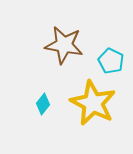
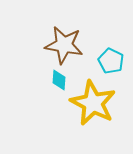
cyan diamond: moved 16 px right, 24 px up; rotated 35 degrees counterclockwise
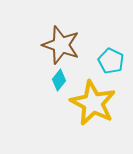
brown star: moved 3 px left; rotated 9 degrees clockwise
cyan diamond: rotated 35 degrees clockwise
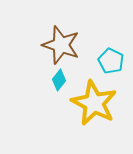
yellow star: moved 1 px right
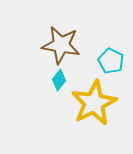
brown star: rotated 9 degrees counterclockwise
yellow star: rotated 18 degrees clockwise
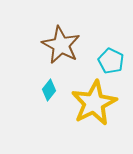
brown star: rotated 18 degrees clockwise
cyan diamond: moved 10 px left, 10 px down
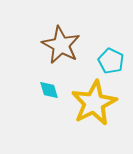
cyan diamond: rotated 55 degrees counterclockwise
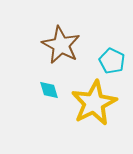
cyan pentagon: moved 1 px right
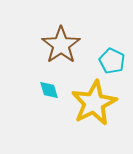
brown star: rotated 9 degrees clockwise
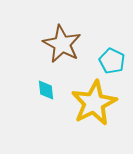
brown star: moved 1 px right, 1 px up; rotated 9 degrees counterclockwise
cyan diamond: moved 3 px left; rotated 10 degrees clockwise
